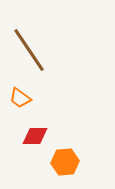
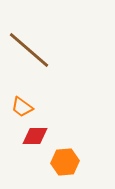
brown line: rotated 15 degrees counterclockwise
orange trapezoid: moved 2 px right, 9 px down
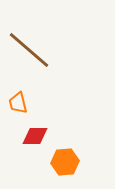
orange trapezoid: moved 4 px left, 4 px up; rotated 40 degrees clockwise
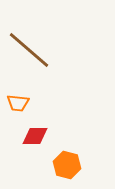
orange trapezoid: rotated 70 degrees counterclockwise
orange hexagon: moved 2 px right, 3 px down; rotated 20 degrees clockwise
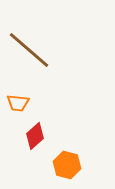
red diamond: rotated 40 degrees counterclockwise
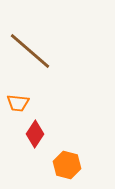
brown line: moved 1 px right, 1 px down
red diamond: moved 2 px up; rotated 16 degrees counterclockwise
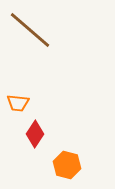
brown line: moved 21 px up
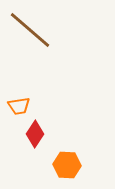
orange trapezoid: moved 1 px right, 3 px down; rotated 15 degrees counterclockwise
orange hexagon: rotated 12 degrees counterclockwise
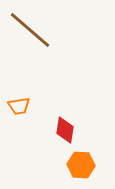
red diamond: moved 30 px right, 4 px up; rotated 24 degrees counterclockwise
orange hexagon: moved 14 px right
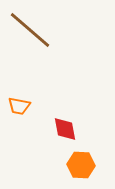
orange trapezoid: rotated 20 degrees clockwise
red diamond: moved 1 px up; rotated 20 degrees counterclockwise
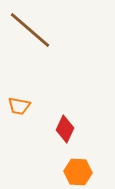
red diamond: rotated 36 degrees clockwise
orange hexagon: moved 3 px left, 7 px down
